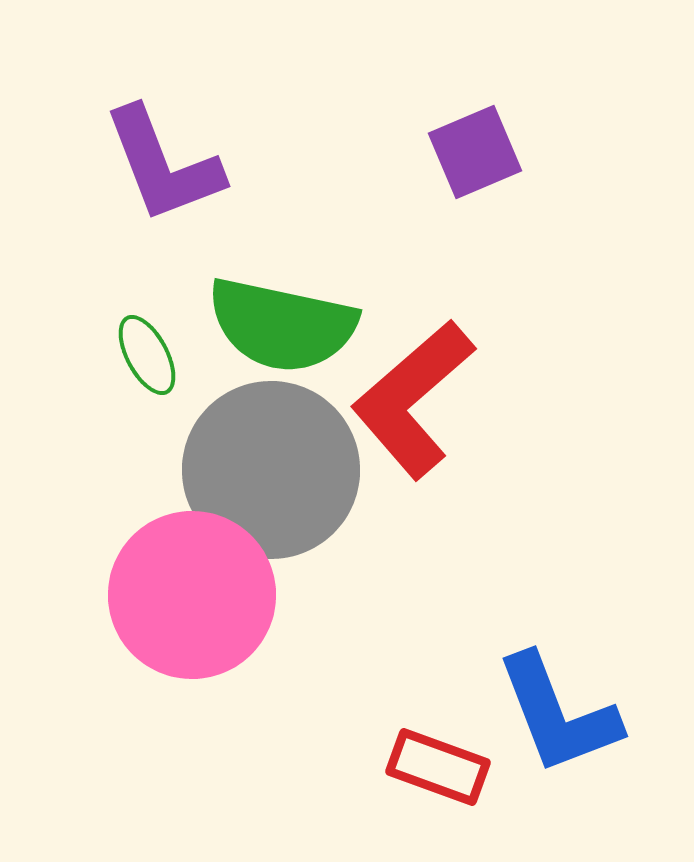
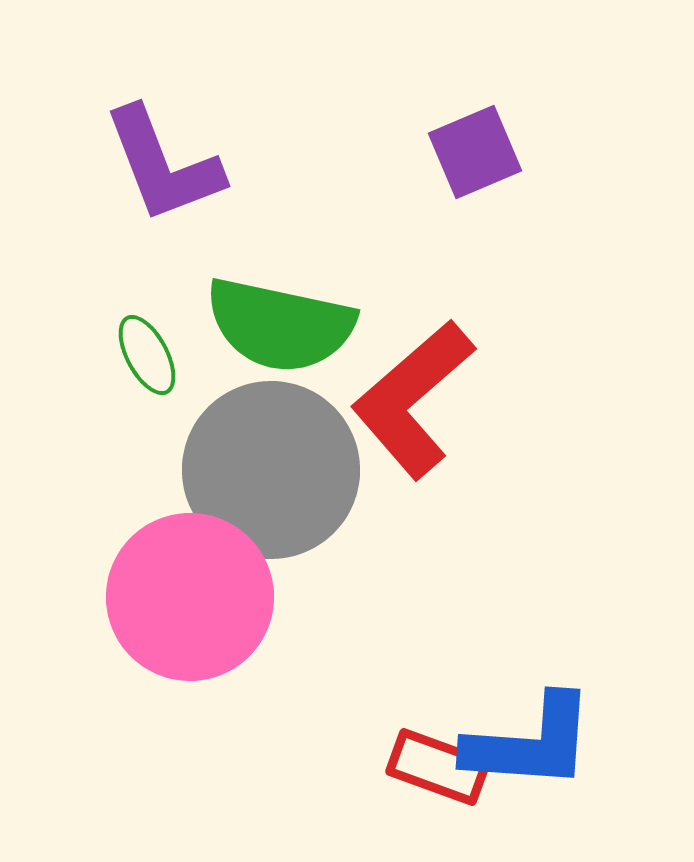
green semicircle: moved 2 px left
pink circle: moved 2 px left, 2 px down
blue L-shape: moved 28 px left, 29 px down; rotated 65 degrees counterclockwise
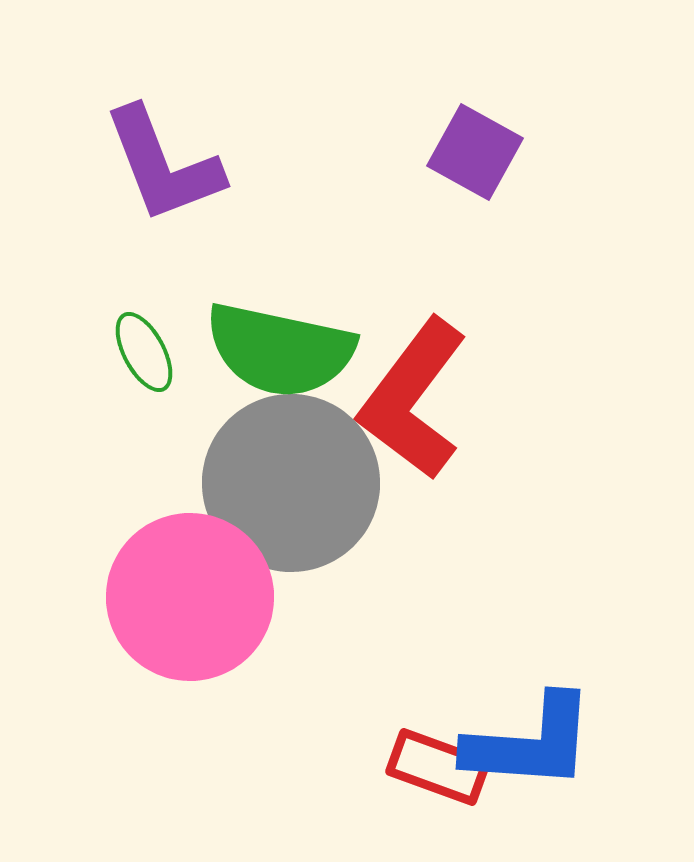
purple square: rotated 38 degrees counterclockwise
green semicircle: moved 25 px down
green ellipse: moved 3 px left, 3 px up
red L-shape: rotated 12 degrees counterclockwise
gray circle: moved 20 px right, 13 px down
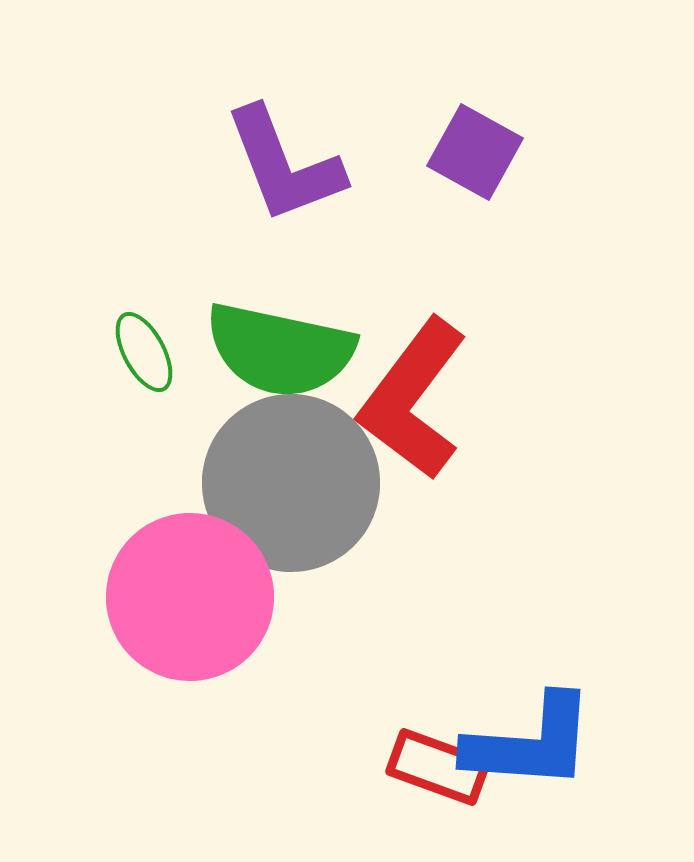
purple L-shape: moved 121 px right
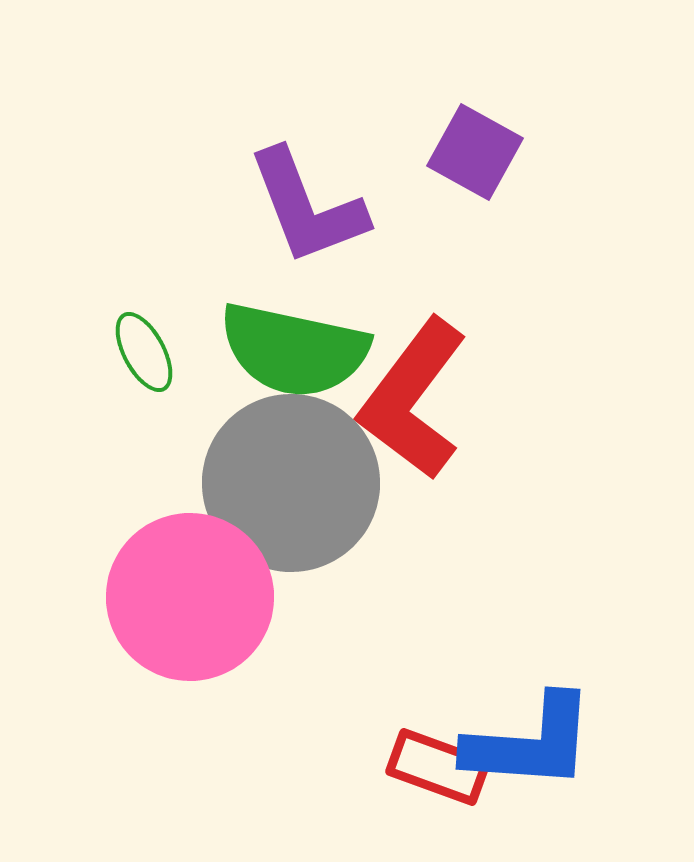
purple L-shape: moved 23 px right, 42 px down
green semicircle: moved 14 px right
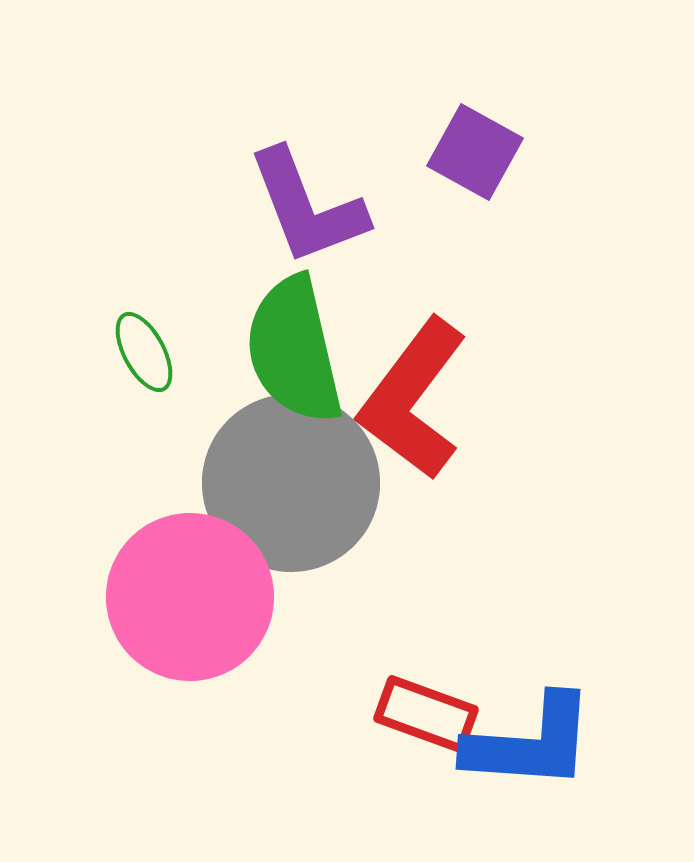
green semicircle: rotated 65 degrees clockwise
red rectangle: moved 12 px left, 53 px up
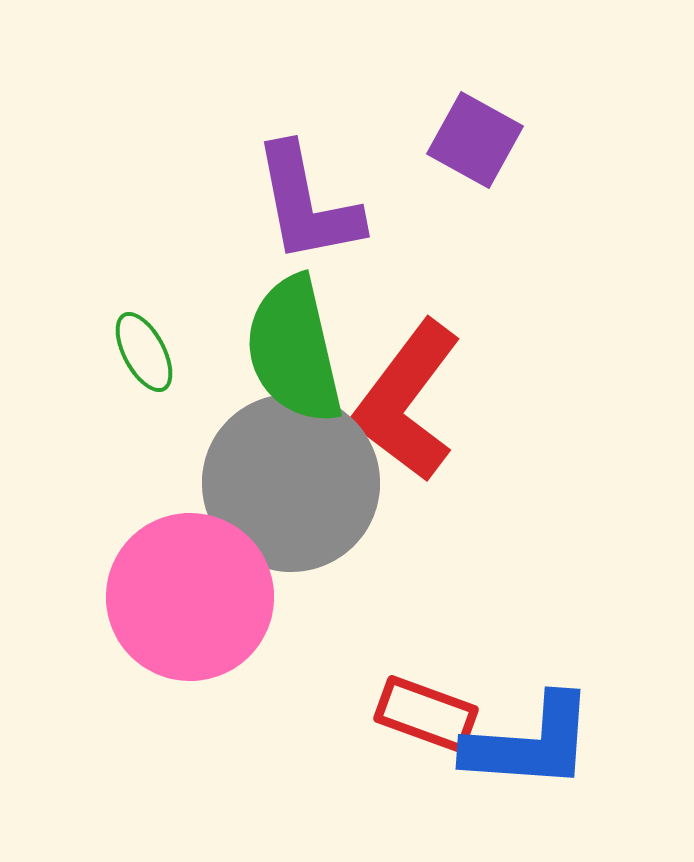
purple square: moved 12 px up
purple L-shape: moved 3 px up; rotated 10 degrees clockwise
red L-shape: moved 6 px left, 2 px down
